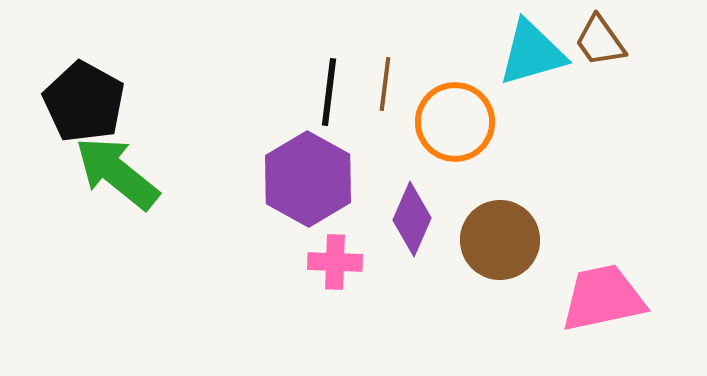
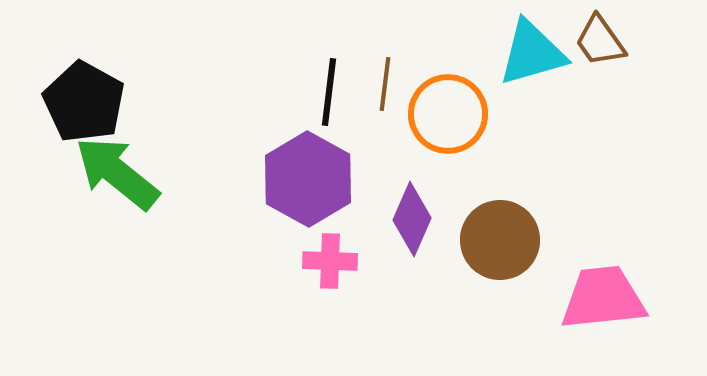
orange circle: moved 7 px left, 8 px up
pink cross: moved 5 px left, 1 px up
pink trapezoid: rotated 6 degrees clockwise
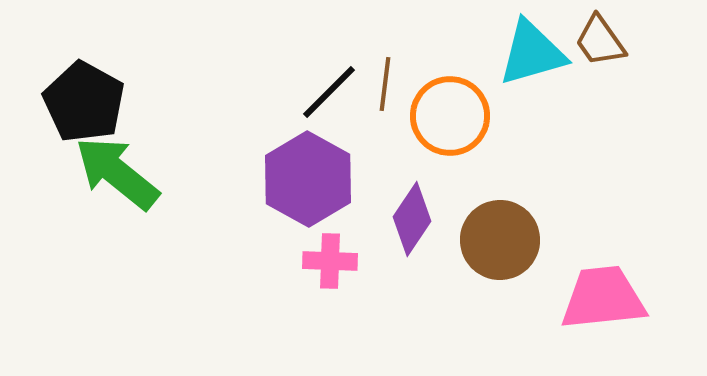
black line: rotated 38 degrees clockwise
orange circle: moved 2 px right, 2 px down
purple diamond: rotated 10 degrees clockwise
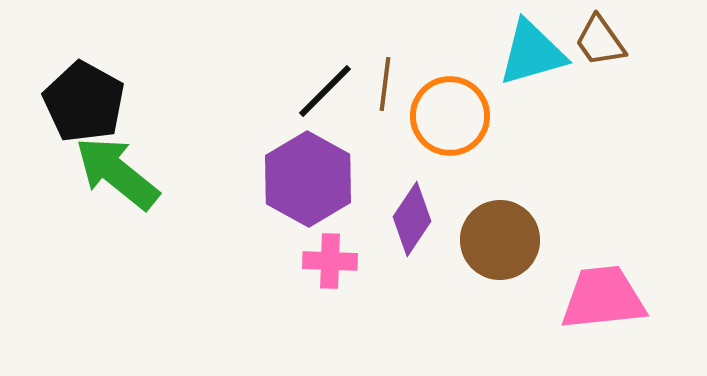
black line: moved 4 px left, 1 px up
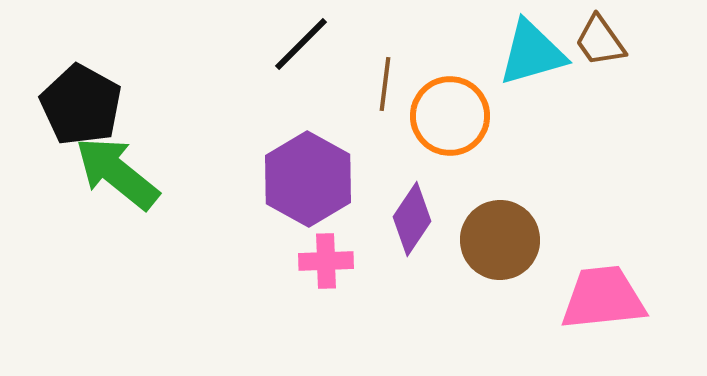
black line: moved 24 px left, 47 px up
black pentagon: moved 3 px left, 3 px down
pink cross: moved 4 px left; rotated 4 degrees counterclockwise
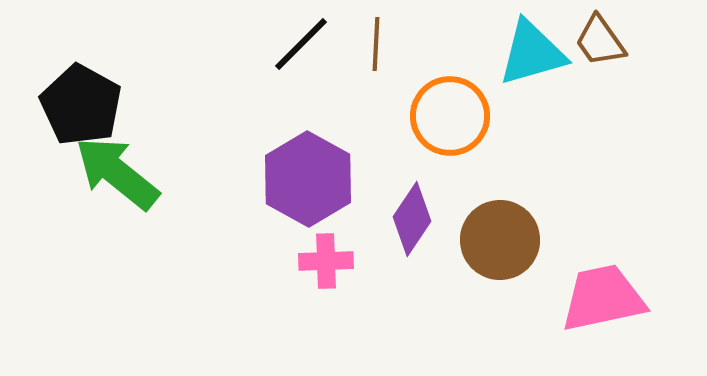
brown line: moved 9 px left, 40 px up; rotated 4 degrees counterclockwise
pink trapezoid: rotated 6 degrees counterclockwise
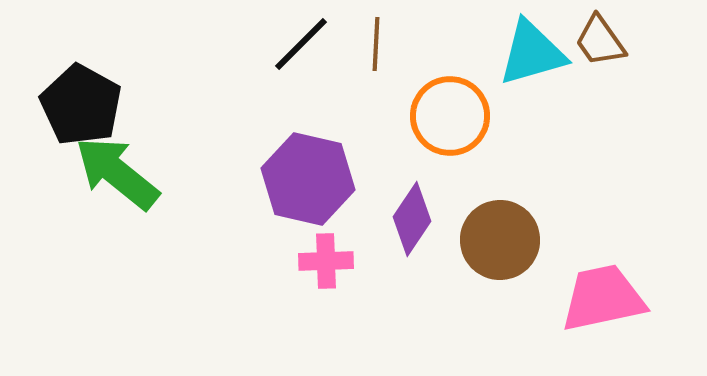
purple hexagon: rotated 16 degrees counterclockwise
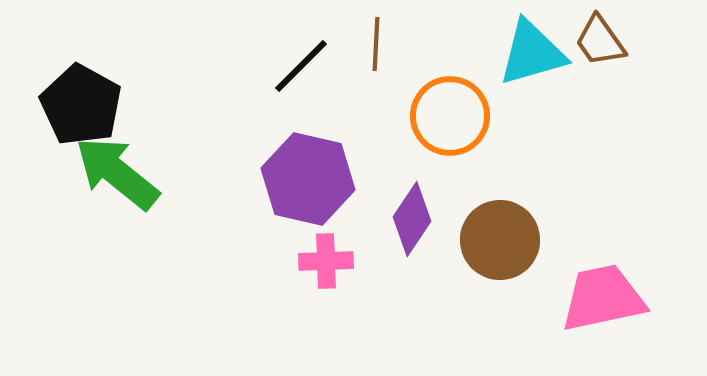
black line: moved 22 px down
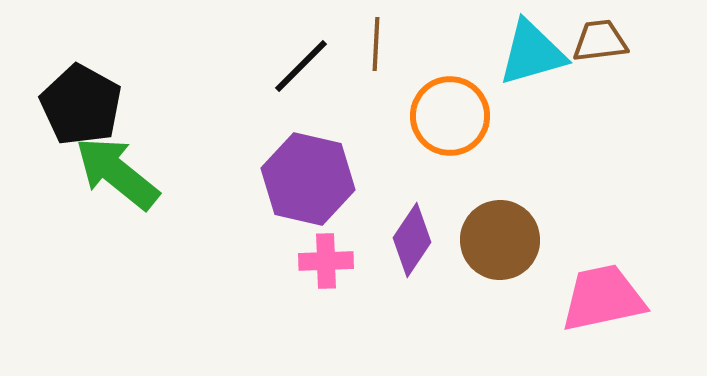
brown trapezoid: rotated 118 degrees clockwise
purple diamond: moved 21 px down
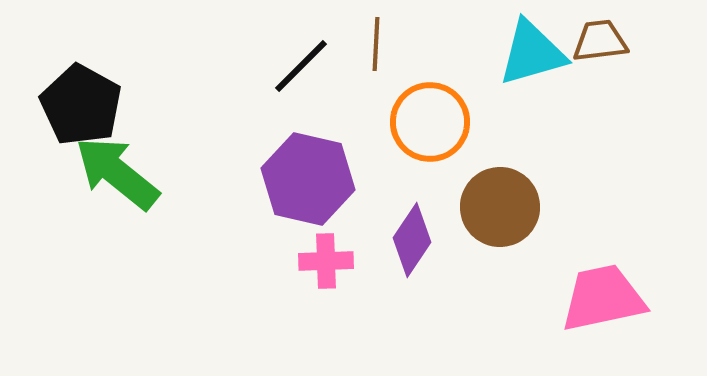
orange circle: moved 20 px left, 6 px down
brown circle: moved 33 px up
